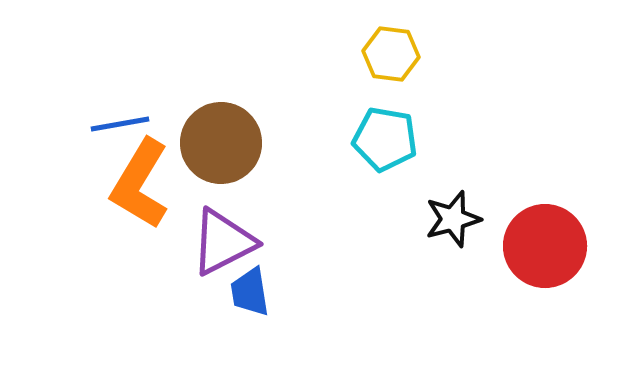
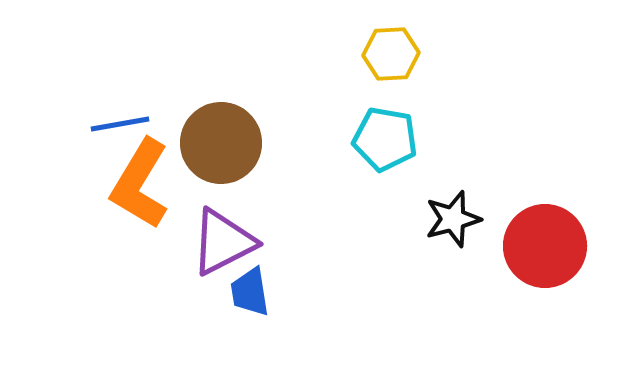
yellow hexagon: rotated 10 degrees counterclockwise
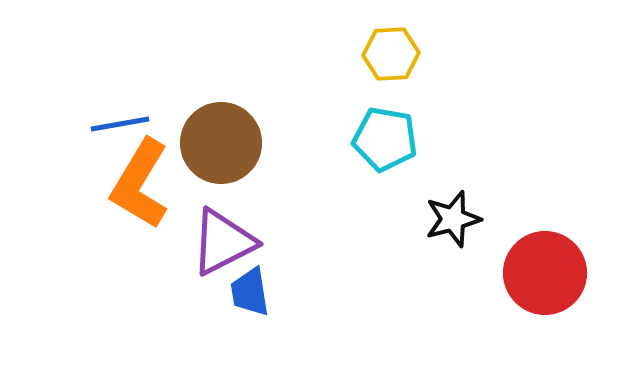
red circle: moved 27 px down
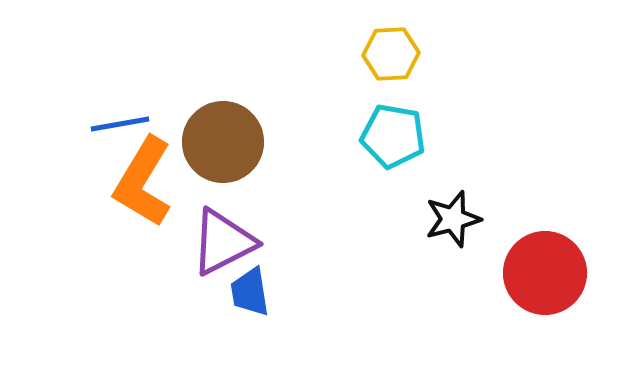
cyan pentagon: moved 8 px right, 3 px up
brown circle: moved 2 px right, 1 px up
orange L-shape: moved 3 px right, 2 px up
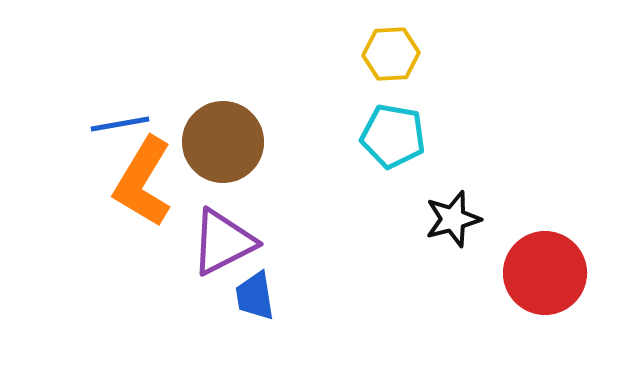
blue trapezoid: moved 5 px right, 4 px down
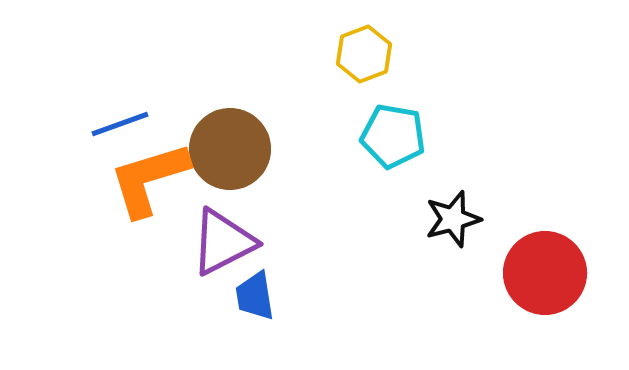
yellow hexagon: moved 27 px left; rotated 18 degrees counterclockwise
blue line: rotated 10 degrees counterclockwise
brown circle: moved 7 px right, 7 px down
orange L-shape: moved 6 px right, 3 px up; rotated 42 degrees clockwise
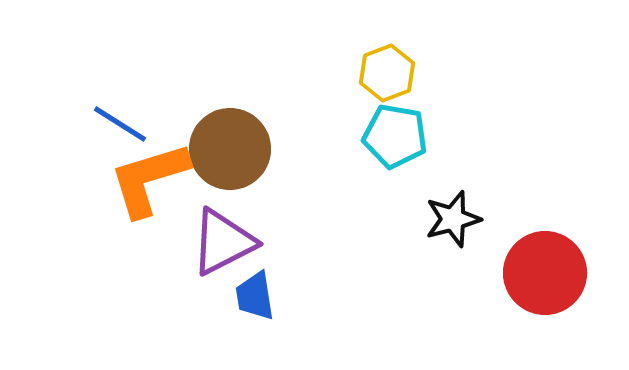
yellow hexagon: moved 23 px right, 19 px down
blue line: rotated 52 degrees clockwise
cyan pentagon: moved 2 px right
